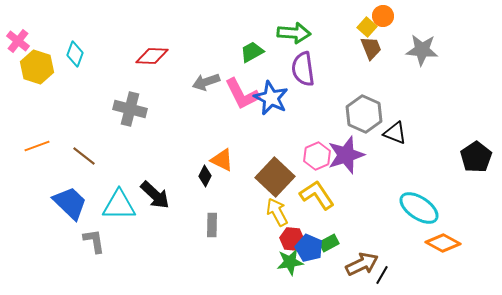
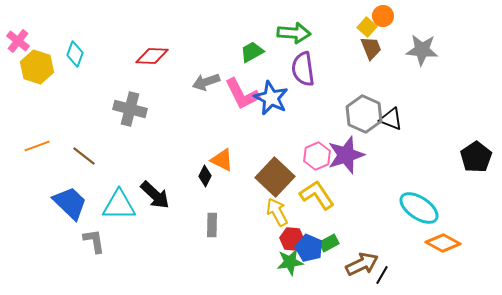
black triangle: moved 4 px left, 14 px up
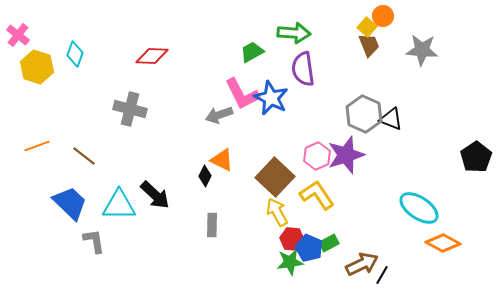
pink cross: moved 6 px up
brown trapezoid: moved 2 px left, 3 px up
gray arrow: moved 13 px right, 33 px down
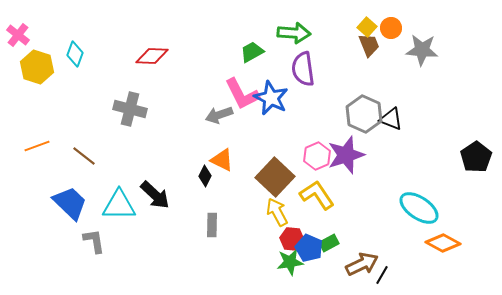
orange circle: moved 8 px right, 12 px down
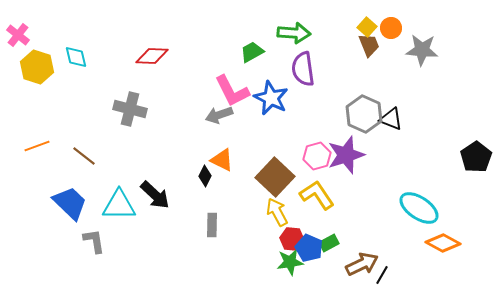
cyan diamond: moved 1 px right, 3 px down; rotated 35 degrees counterclockwise
pink L-shape: moved 10 px left, 3 px up
pink hexagon: rotated 8 degrees clockwise
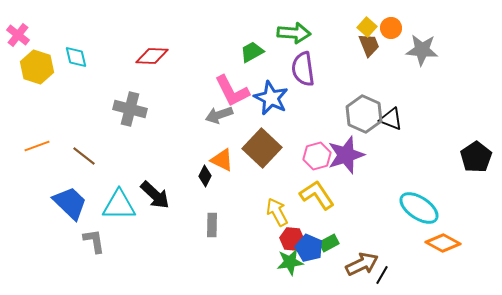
brown square: moved 13 px left, 29 px up
